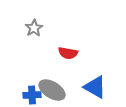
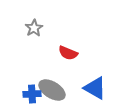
red semicircle: rotated 12 degrees clockwise
blue triangle: moved 1 px down
blue cross: moved 1 px up
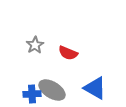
gray star: moved 1 px right, 17 px down
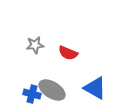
gray star: rotated 24 degrees clockwise
blue cross: rotated 18 degrees clockwise
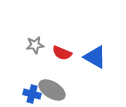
red semicircle: moved 6 px left
blue triangle: moved 31 px up
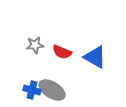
red semicircle: moved 1 px up
blue cross: moved 4 px up
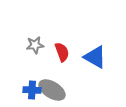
red semicircle: rotated 132 degrees counterclockwise
blue cross: rotated 12 degrees counterclockwise
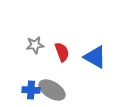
blue cross: moved 1 px left
